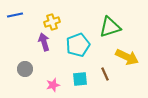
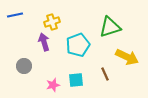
gray circle: moved 1 px left, 3 px up
cyan square: moved 4 px left, 1 px down
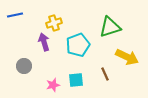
yellow cross: moved 2 px right, 1 px down
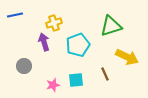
green triangle: moved 1 px right, 1 px up
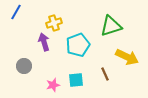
blue line: moved 1 px right, 3 px up; rotated 49 degrees counterclockwise
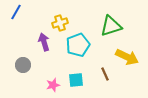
yellow cross: moved 6 px right
gray circle: moved 1 px left, 1 px up
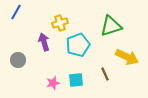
gray circle: moved 5 px left, 5 px up
pink star: moved 2 px up
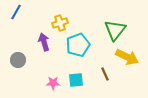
green triangle: moved 4 px right, 4 px down; rotated 35 degrees counterclockwise
pink star: rotated 16 degrees clockwise
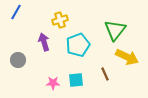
yellow cross: moved 3 px up
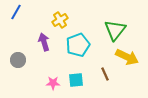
yellow cross: rotated 14 degrees counterclockwise
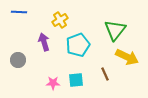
blue line: moved 3 px right; rotated 63 degrees clockwise
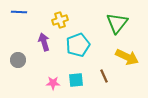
yellow cross: rotated 14 degrees clockwise
green triangle: moved 2 px right, 7 px up
brown line: moved 1 px left, 2 px down
